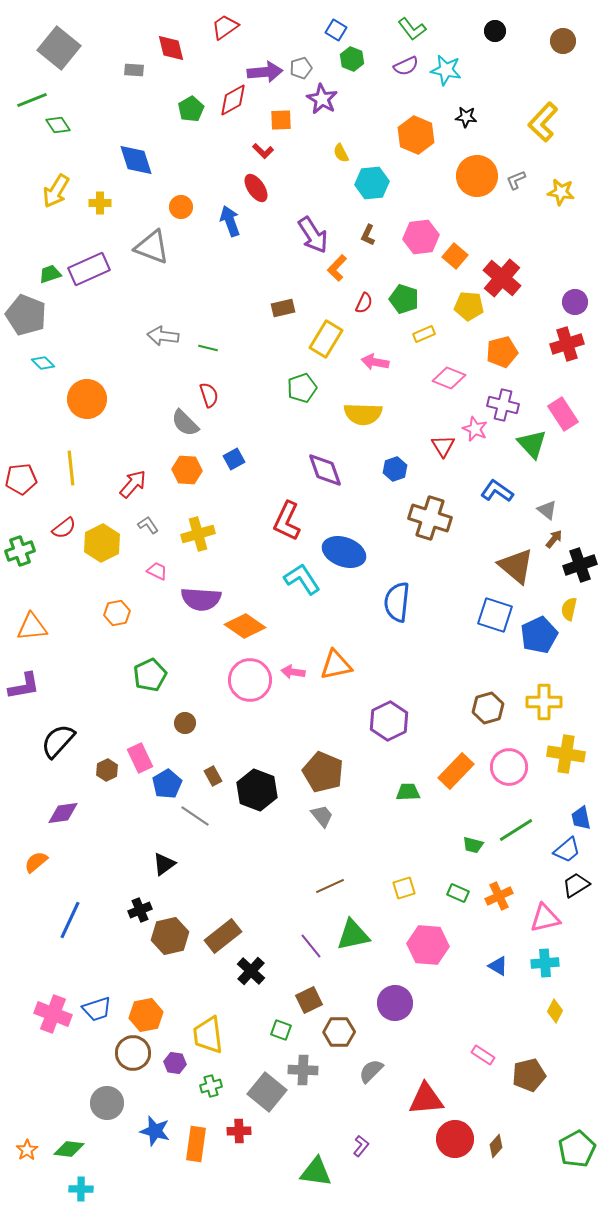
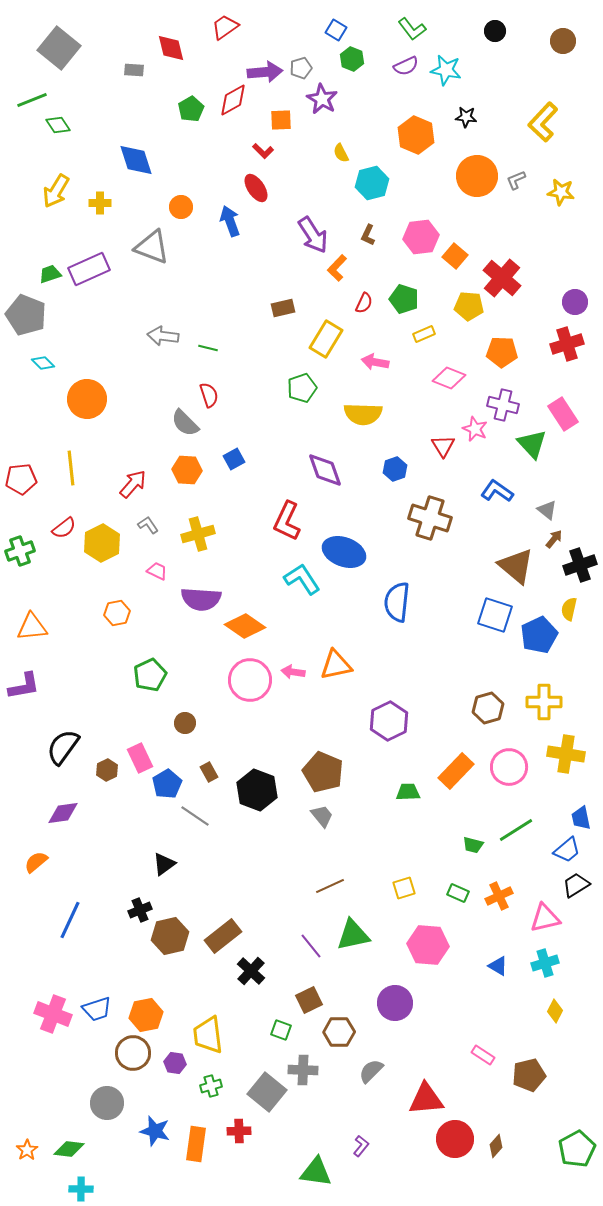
cyan hexagon at (372, 183): rotated 8 degrees counterclockwise
orange pentagon at (502, 352): rotated 16 degrees clockwise
black semicircle at (58, 741): moved 5 px right, 6 px down; rotated 6 degrees counterclockwise
brown rectangle at (213, 776): moved 4 px left, 4 px up
cyan cross at (545, 963): rotated 12 degrees counterclockwise
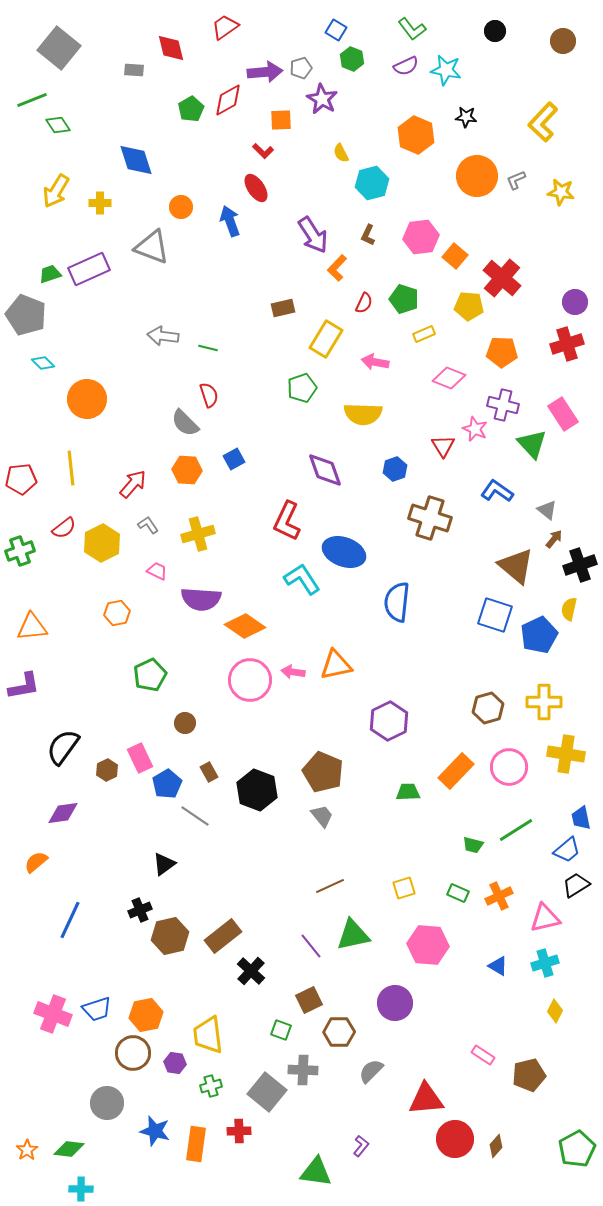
red diamond at (233, 100): moved 5 px left
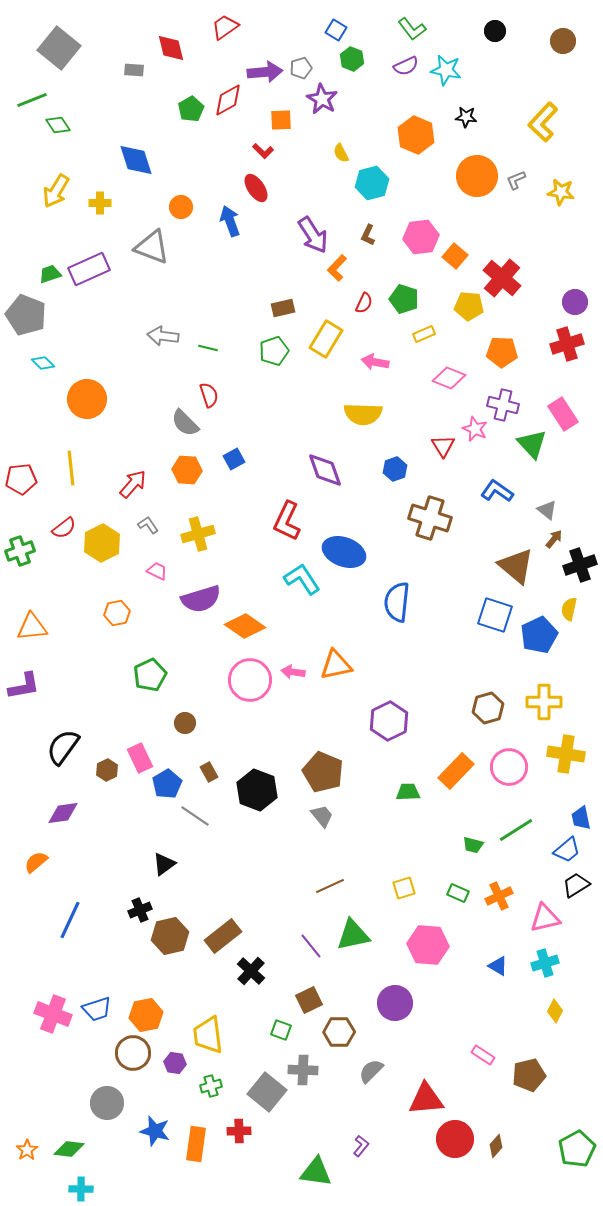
green pentagon at (302, 388): moved 28 px left, 37 px up
purple semicircle at (201, 599): rotated 21 degrees counterclockwise
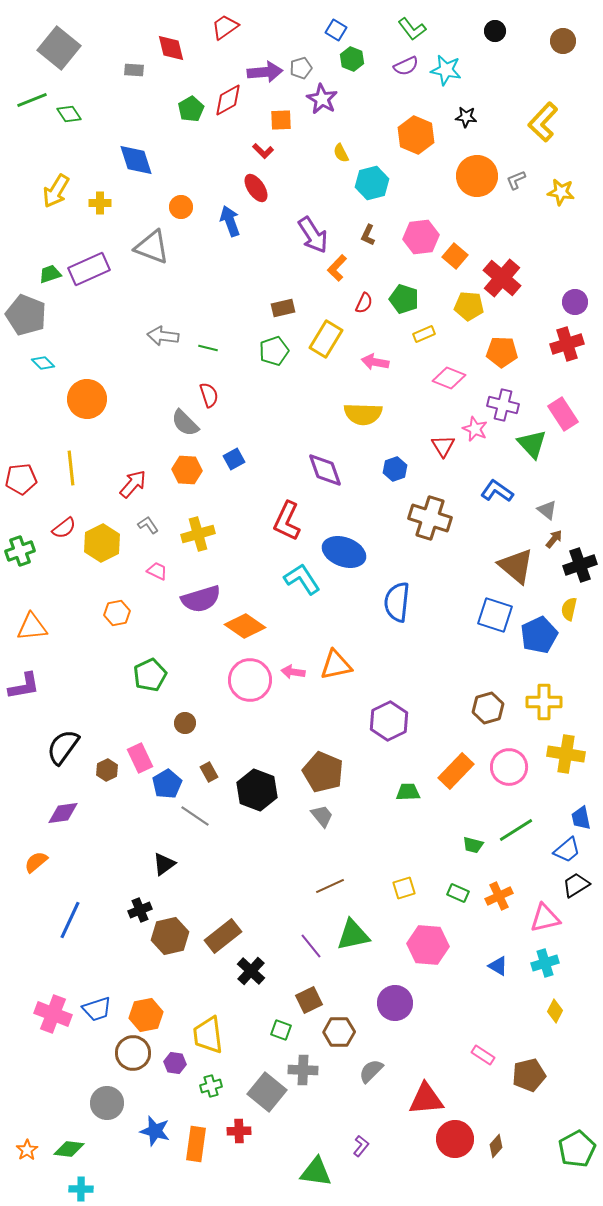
green diamond at (58, 125): moved 11 px right, 11 px up
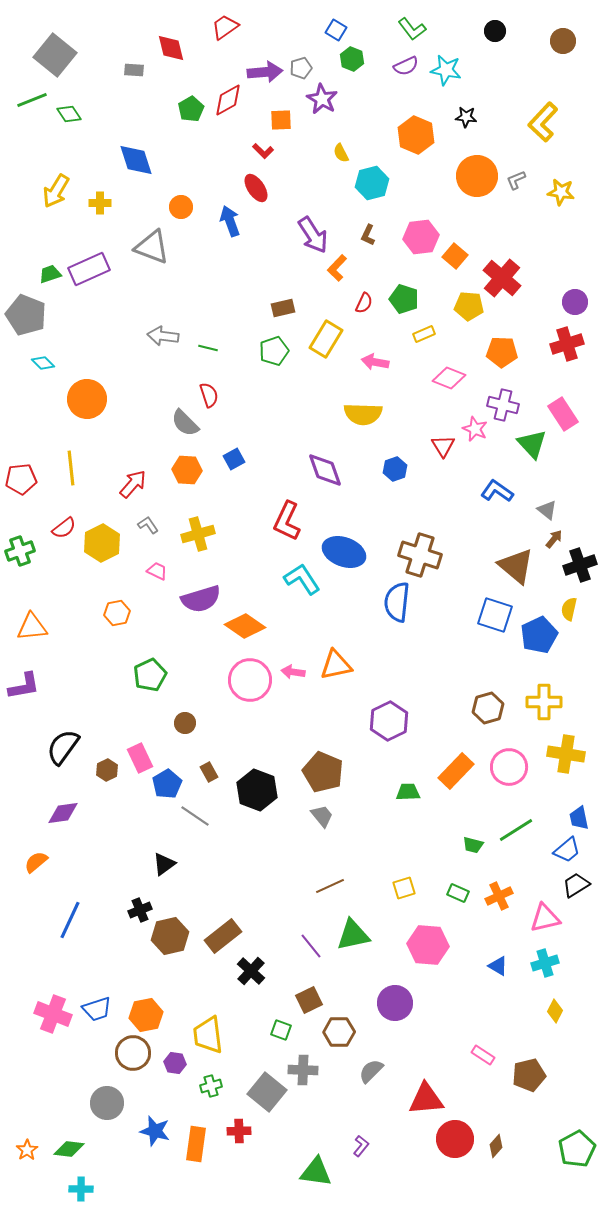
gray square at (59, 48): moved 4 px left, 7 px down
brown cross at (430, 518): moved 10 px left, 37 px down
blue trapezoid at (581, 818): moved 2 px left
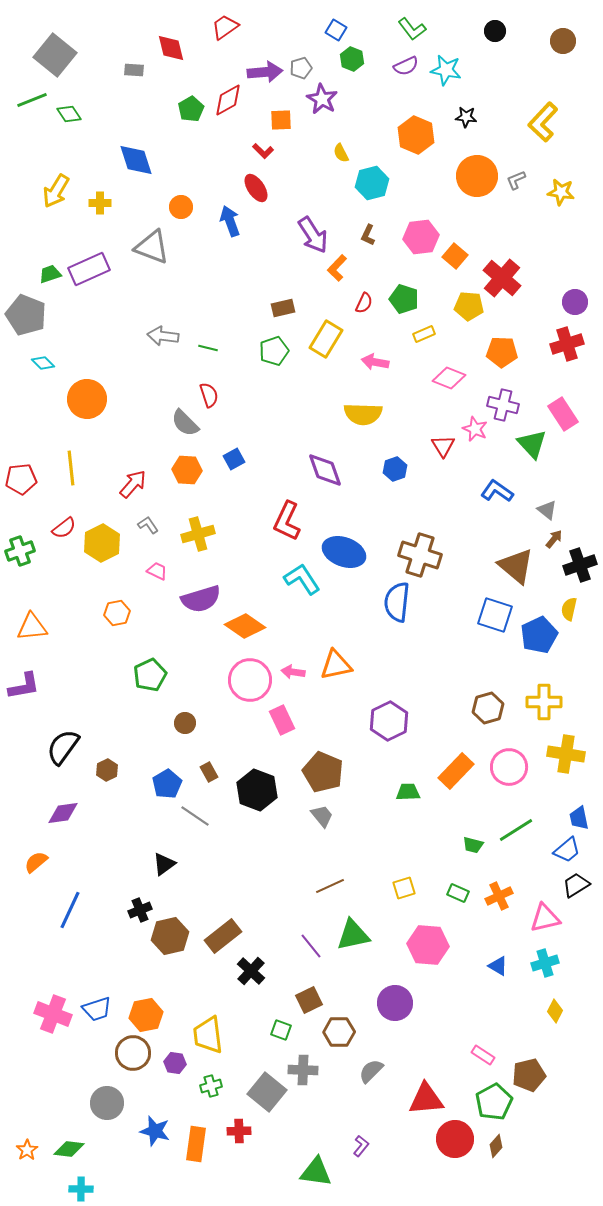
pink rectangle at (140, 758): moved 142 px right, 38 px up
blue line at (70, 920): moved 10 px up
green pentagon at (577, 1149): moved 83 px left, 47 px up
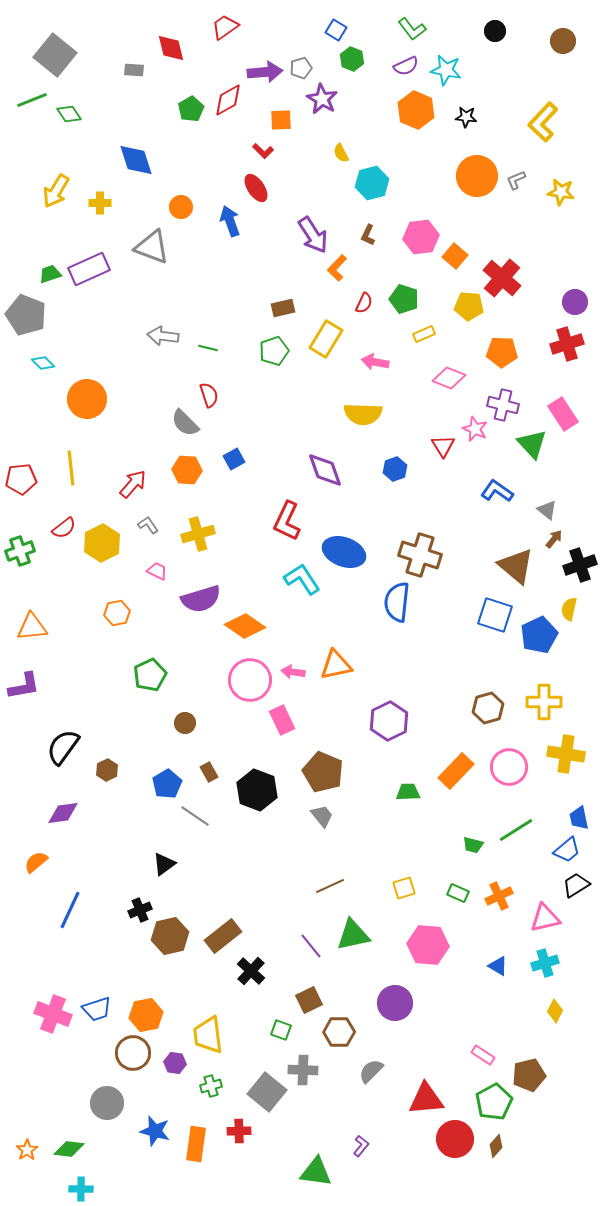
orange hexagon at (416, 135): moved 25 px up
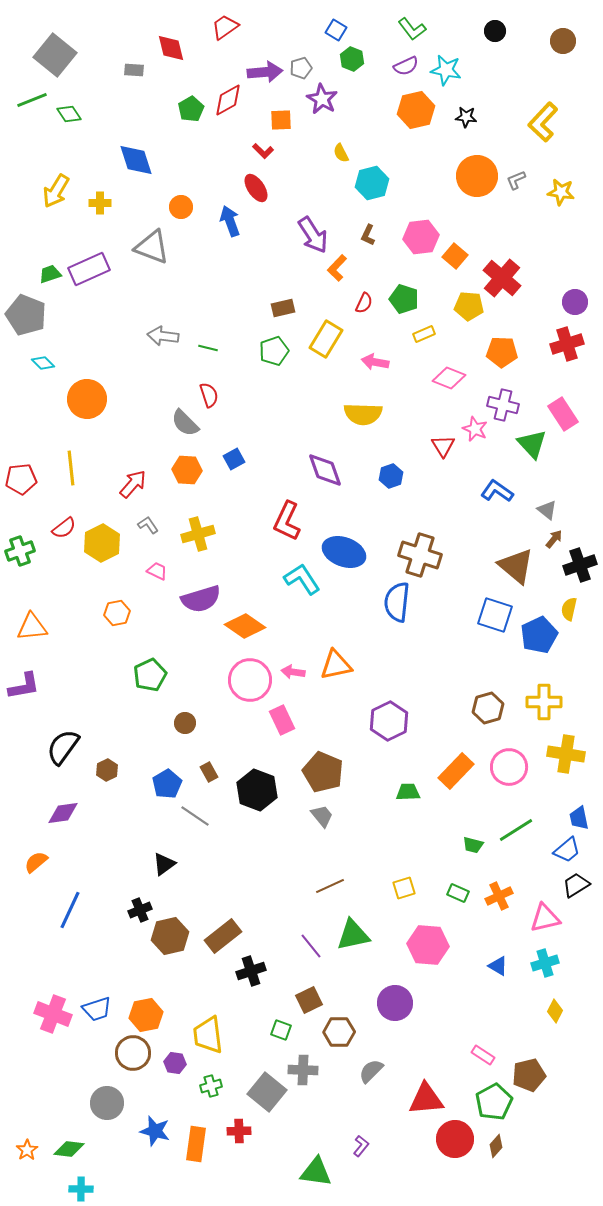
orange hexagon at (416, 110): rotated 24 degrees clockwise
blue hexagon at (395, 469): moved 4 px left, 7 px down
black cross at (251, 971): rotated 28 degrees clockwise
